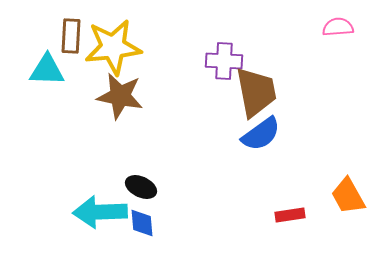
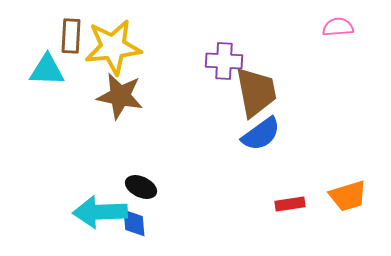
orange trapezoid: rotated 78 degrees counterclockwise
red rectangle: moved 11 px up
blue diamond: moved 8 px left
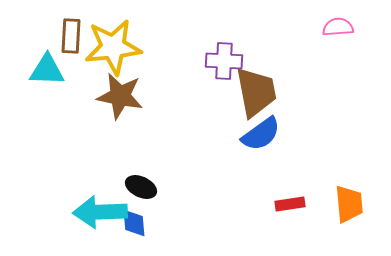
orange trapezoid: moved 1 px right, 8 px down; rotated 78 degrees counterclockwise
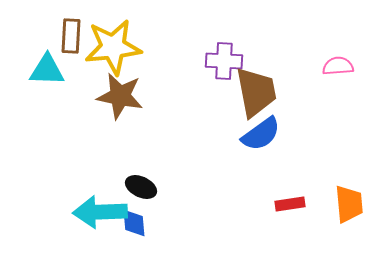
pink semicircle: moved 39 px down
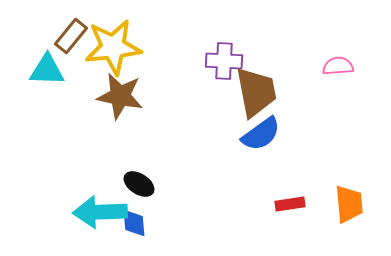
brown rectangle: rotated 36 degrees clockwise
black ellipse: moved 2 px left, 3 px up; rotated 8 degrees clockwise
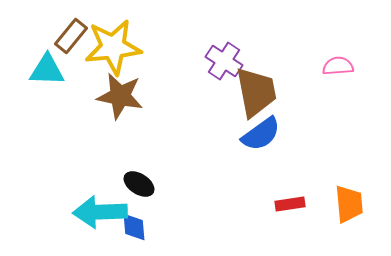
purple cross: rotated 30 degrees clockwise
blue diamond: moved 4 px down
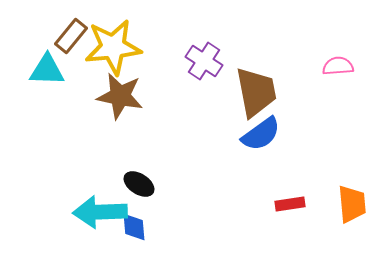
purple cross: moved 20 px left
orange trapezoid: moved 3 px right
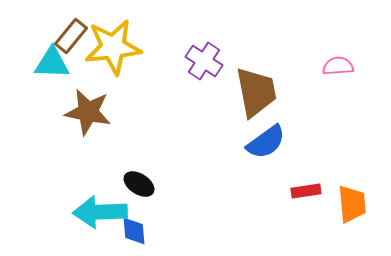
cyan triangle: moved 5 px right, 7 px up
brown star: moved 32 px left, 16 px down
blue semicircle: moved 5 px right, 8 px down
red rectangle: moved 16 px right, 13 px up
blue diamond: moved 4 px down
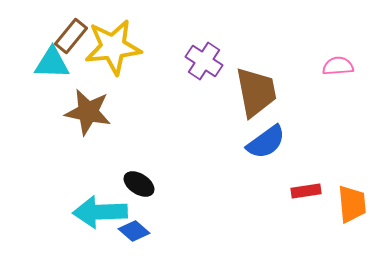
blue diamond: rotated 44 degrees counterclockwise
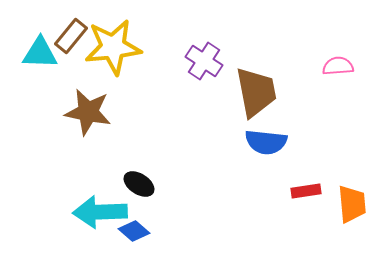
cyan triangle: moved 12 px left, 10 px up
blue semicircle: rotated 42 degrees clockwise
